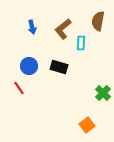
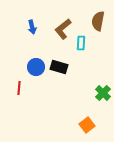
blue circle: moved 7 px right, 1 px down
red line: rotated 40 degrees clockwise
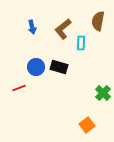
red line: rotated 64 degrees clockwise
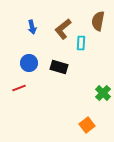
blue circle: moved 7 px left, 4 px up
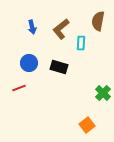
brown L-shape: moved 2 px left
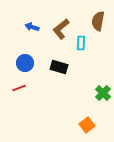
blue arrow: rotated 120 degrees clockwise
blue circle: moved 4 px left
